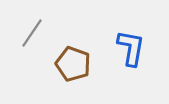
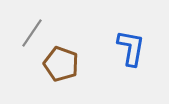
brown pentagon: moved 12 px left
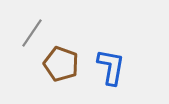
blue L-shape: moved 20 px left, 19 px down
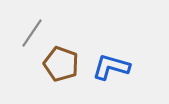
blue L-shape: rotated 84 degrees counterclockwise
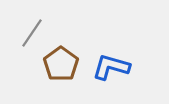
brown pentagon: rotated 16 degrees clockwise
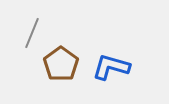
gray line: rotated 12 degrees counterclockwise
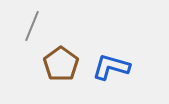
gray line: moved 7 px up
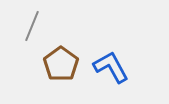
blue L-shape: rotated 45 degrees clockwise
